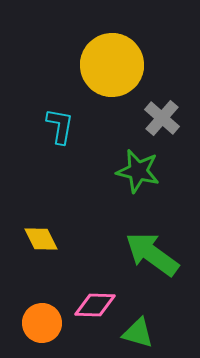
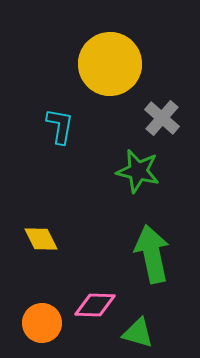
yellow circle: moved 2 px left, 1 px up
green arrow: rotated 42 degrees clockwise
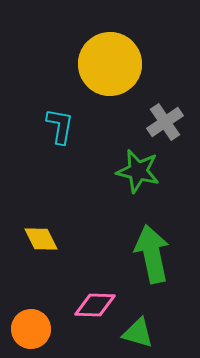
gray cross: moved 3 px right, 4 px down; rotated 15 degrees clockwise
orange circle: moved 11 px left, 6 px down
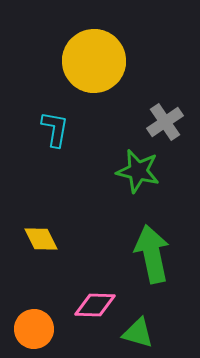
yellow circle: moved 16 px left, 3 px up
cyan L-shape: moved 5 px left, 3 px down
orange circle: moved 3 px right
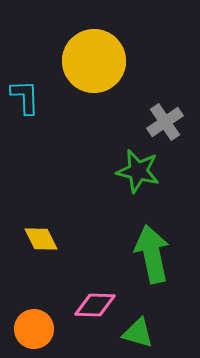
cyan L-shape: moved 30 px left, 32 px up; rotated 12 degrees counterclockwise
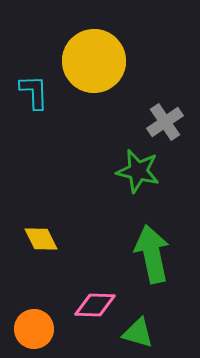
cyan L-shape: moved 9 px right, 5 px up
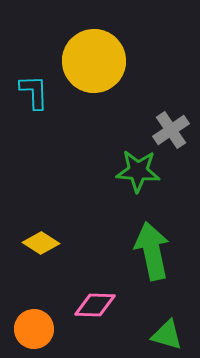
gray cross: moved 6 px right, 8 px down
green star: rotated 9 degrees counterclockwise
yellow diamond: moved 4 px down; rotated 30 degrees counterclockwise
green arrow: moved 3 px up
green triangle: moved 29 px right, 2 px down
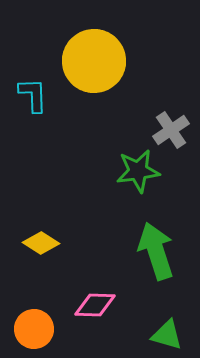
cyan L-shape: moved 1 px left, 3 px down
green star: rotated 12 degrees counterclockwise
green arrow: moved 4 px right; rotated 6 degrees counterclockwise
